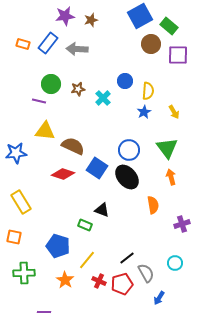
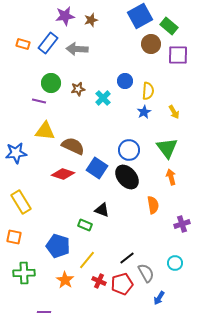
green circle at (51, 84): moved 1 px up
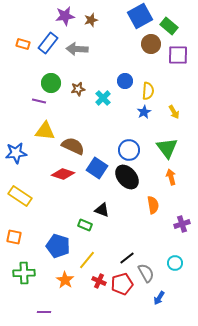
yellow rectangle at (21, 202): moved 1 px left, 6 px up; rotated 25 degrees counterclockwise
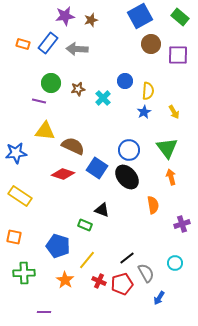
green rectangle at (169, 26): moved 11 px right, 9 px up
